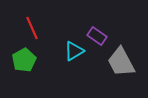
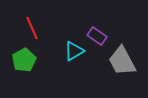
gray trapezoid: moved 1 px right, 1 px up
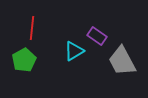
red line: rotated 30 degrees clockwise
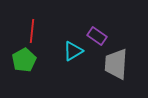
red line: moved 3 px down
cyan triangle: moved 1 px left
gray trapezoid: moved 6 px left, 3 px down; rotated 32 degrees clockwise
